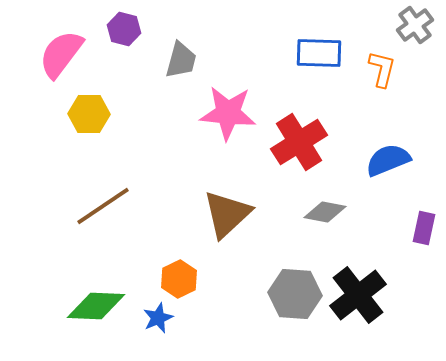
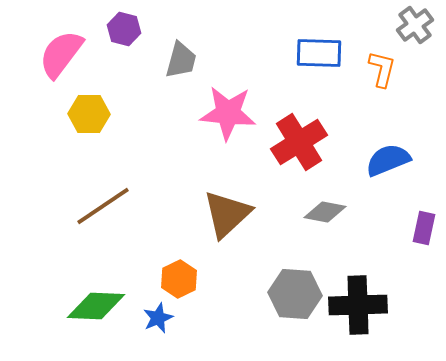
black cross: moved 10 px down; rotated 36 degrees clockwise
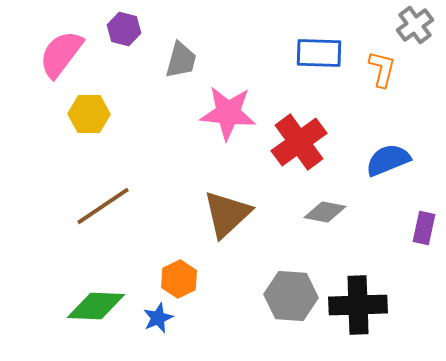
red cross: rotated 4 degrees counterclockwise
gray hexagon: moved 4 px left, 2 px down
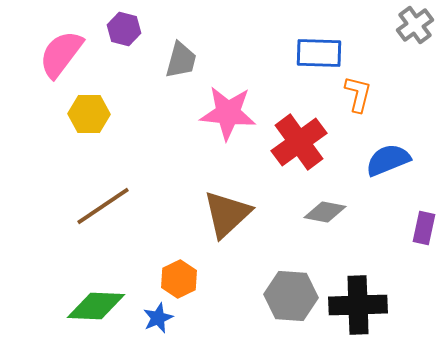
orange L-shape: moved 24 px left, 25 px down
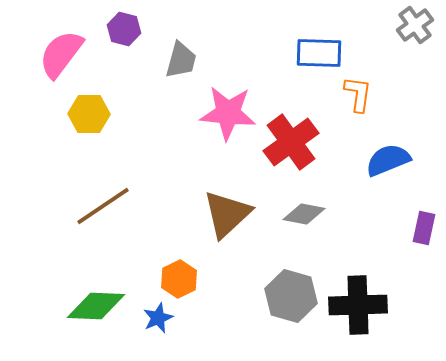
orange L-shape: rotated 6 degrees counterclockwise
red cross: moved 8 px left
gray diamond: moved 21 px left, 2 px down
gray hexagon: rotated 12 degrees clockwise
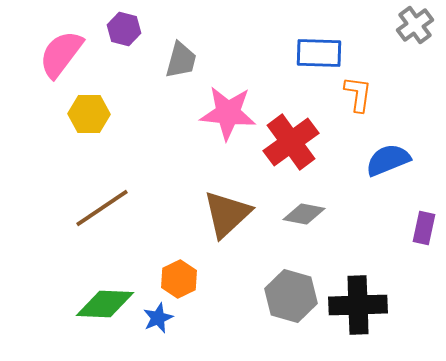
brown line: moved 1 px left, 2 px down
green diamond: moved 9 px right, 2 px up
